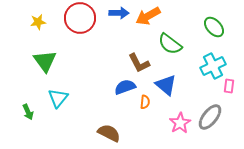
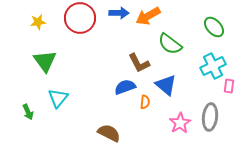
gray ellipse: rotated 32 degrees counterclockwise
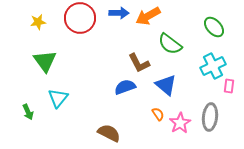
orange semicircle: moved 13 px right, 12 px down; rotated 40 degrees counterclockwise
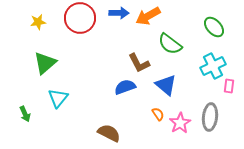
green triangle: moved 2 px down; rotated 25 degrees clockwise
green arrow: moved 3 px left, 2 px down
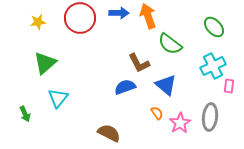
orange arrow: rotated 100 degrees clockwise
orange semicircle: moved 1 px left, 1 px up
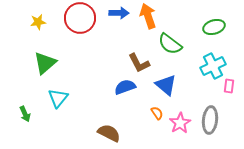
green ellipse: rotated 65 degrees counterclockwise
gray ellipse: moved 3 px down
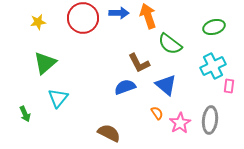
red circle: moved 3 px right
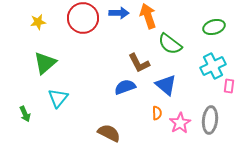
orange semicircle: rotated 32 degrees clockwise
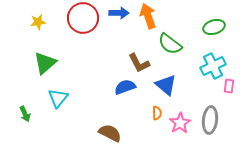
brown semicircle: moved 1 px right
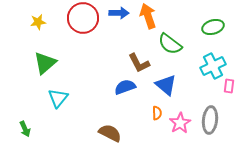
green ellipse: moved 1 px left
green arrow: moved 15 px down
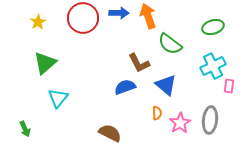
yellow star: rotated 21 degrees counterclockwise
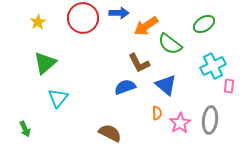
orange arrow: moved 2 px left, 10 px down; rotated 105 degrees counterclockwise
green ellipse: moved 9 px left, 3 px up; rotated 15 degrees counterclockwise
